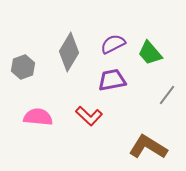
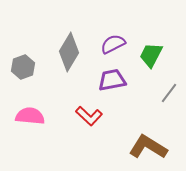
green trapezoid: moved 1 px right, 2 px down; rotated 68 degrees clockwise
gray line: moved 2 px right, 2 px up
pink semicircle: moved 8 px left, 1 px up
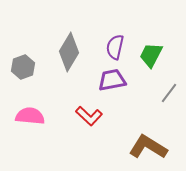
purple semicircle: moved 2 px right, 3 px down; rotated 50 degrees counterclockwise
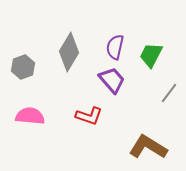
purple trapezoid: rotated 60 degrees clockwise
red L-shape: rotated 24 degrees counterclockwise
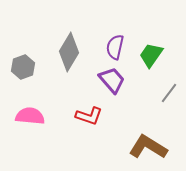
green trapezoid: rotated 8 degrees clockwise
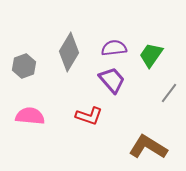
purple semicircle: moved 1 px left, 1 px down; rotated 70 degrees clockwise
gray hexagon: moved 1 px right, 1 px up
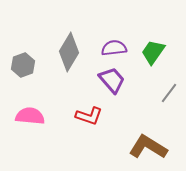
green trapezoid: moved 2 px right, 3 px up
gray hexagon: moved 1 px left, 1 px up
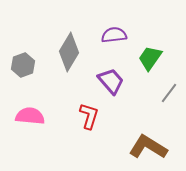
purple semicircle: moved 13 px up
green trapezoid: moved 3 px left, 6 px down
purple trapezoid: moved 1 px left, 1 px down
red L-shape: rotated 92 degrees counterclockwise
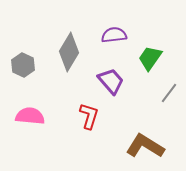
gray hexagon: rotated 15 degrees counterclockwise
brown L-shape: moved 3 px left, 1 px up
